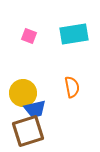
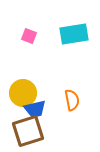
orange semicircle: moved 13 px down
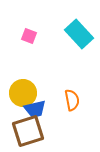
cyan rectangle: moved 5 px right; rotated 56 degrees clockwise
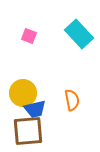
brown square: rotated 12 degrees clockwise
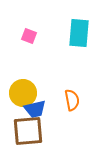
cyan rectangle: moved 1 px up; rotated 48 degrees clockwise
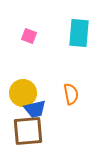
orange semicircle: moved 1 px left, 6 px up
